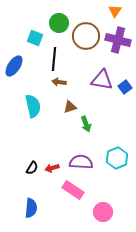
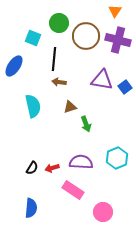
cyan square: moved 2 px left
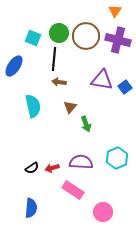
green circle: moved 10 px down
brown triangle: rotated 32 degrees counterclockwise
black semicircle: rotated 24 degrees clockwise
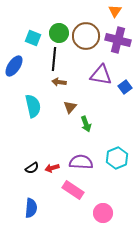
purple triangle: moved 1 px left, 5 px up
pink circle: moved 1 px down
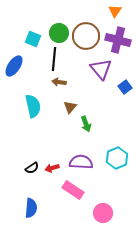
cyan square: moved 1 px down
purple triangle: moved 6 px up; rotated 40 degrees clockwise
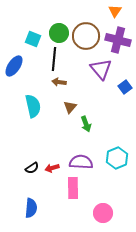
pink rectangle: moved 2 px up; rotated 55 degrees clockwise
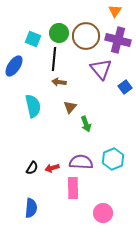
cyan hexagon: moved 4 px left, 1 px down
black semicircle: rotated 24 degrees counterclockwise
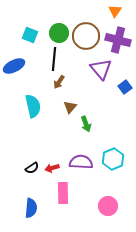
cyan square: moved 3 px left, 4 px up
blue ellipse: rotated 30 degrees clockwise
brown arrow: rotated 64 degrees counterclockwise
black semicircle: rotated 24 degrees clockwise
pink rectangle: moved 10 px left, 5 px down
pink circle: moved 5 px right, 7 px up
